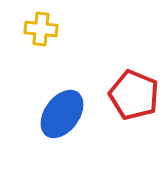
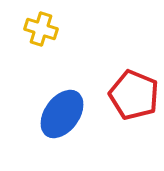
yellow cross: rotated 12 degrees clockwise
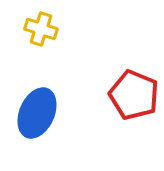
blue ellipse: moved 25 px left, 1 px up; rotated 12 degrees counterclockwise
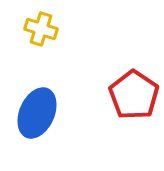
red pentagon: rotated 12 degrees clockwise
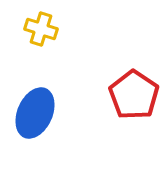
blue ellipse: moved 2 px left
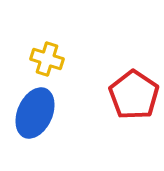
yellow cross: moved 6 px right, 30 px down
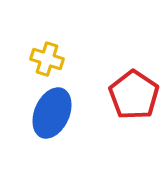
blue ellipse: moved 17 px right
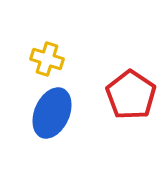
red pentagon: moved 3 px left
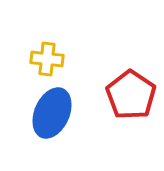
yellow cross: rotated 12 degrees counterclockwise
